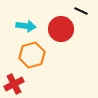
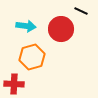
orange hexagon: moved 2 px down
red cross: rotated 30 degrees clockwise
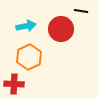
black line: rotated 16 degrees counterclockwise
cyan arrow: rotated 18 degrees counterclockwise
orange hexagon: moved 3 px left; rotated 10 degrees counterclockwise
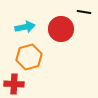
black line: moved 3 px right, 1 px down
cyan arrow: moved 1 px left, 1 px down
orange hexagon: rotated 10 degrees clockwise
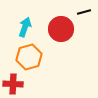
black line: rotated 24 degrees counterclockwise
cyan arrow: rotated 60 degrees counterclockwise
red cross: moved 1 px left
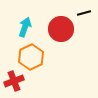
black line: moved 1 px down
orange hexagon: moved 2 px right; rotated 10 degrees counterclockwise
red cross: moved 1 px right, 3 px up; rotated 24 degrees counterclockwise
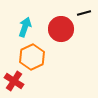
orange hexagon: moved 1 px right
red cross: rotated 36 degrees counterclockwise
